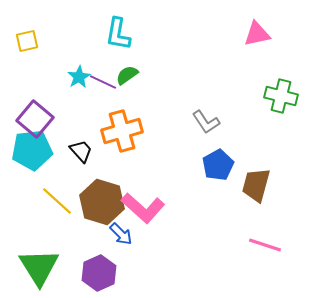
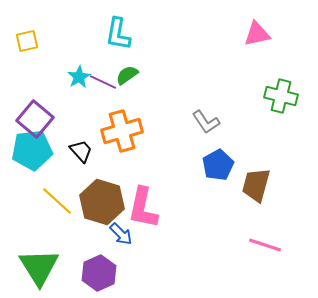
pink L-shape: rotated 60 degrees clockwise
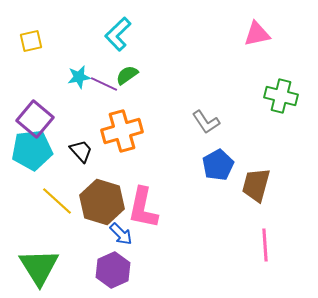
cyan L-shape: rotated 36 degrees clockwise
yellow square: moved 4 px right
cyan star: rotated 20 degrees clockwise
purple line: moved 1 px right, 2 px down
pink line: rotated 68 degrees clockwise
purple hexagon: moved 14 px right, 3 px up
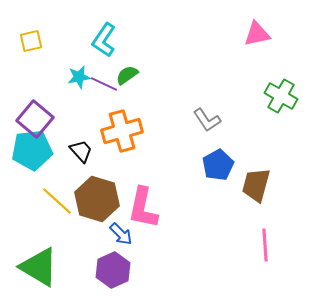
cyan L-shape: moved 14 px left, 6 px down; rotated 12 degrees counterclockwise
green cross: rotated 16 degrees clockwise
gray L-shape: moved 1 px right, 2 px up
brown hexagon: moved 5 px left, 3 px up
green triangle: rotated 27 degrees counterclockwise
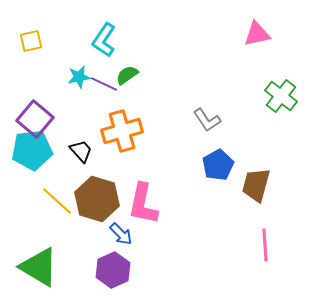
green cross: rotated 8 degrees clockwise
pink L-shape: moved 4 px up
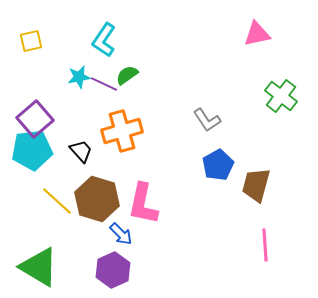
purple square: rotated 9 degrees clockwise
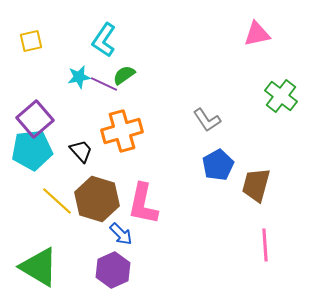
green semicircle: moved 3 px left
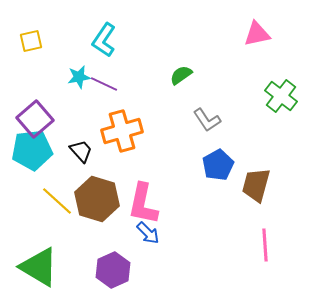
green semicircle: moved 57 px right
blue arrow: moved 27 px right, 1 px up
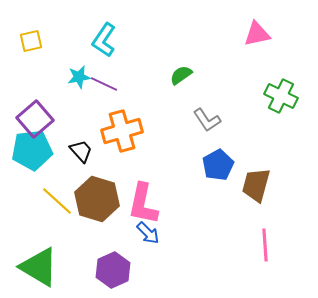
green cross: rotated 12 degrees counterclockwise
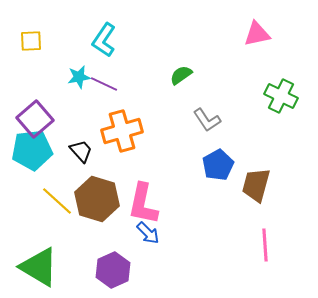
yellow square: rotated 10 degrees clockwise
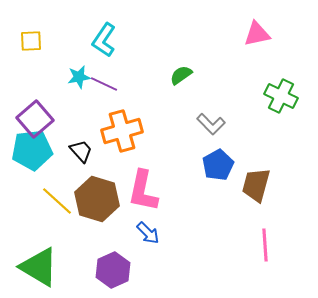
gray L-shape: moved 4 px right, 4 px down; rotated 12 degrees counterclockwise
pink L-shape: moved 13 px up
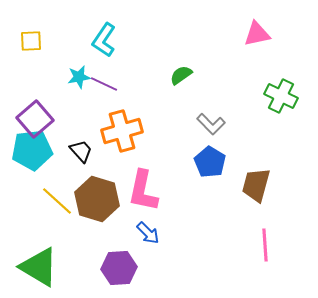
blue pentagon: moved 8 px left, 3 px up; rotated 12 degrees counterclockwise
purple hexagon: moved 6 px right, 2 px up; rotated 20 degrees clockwise
